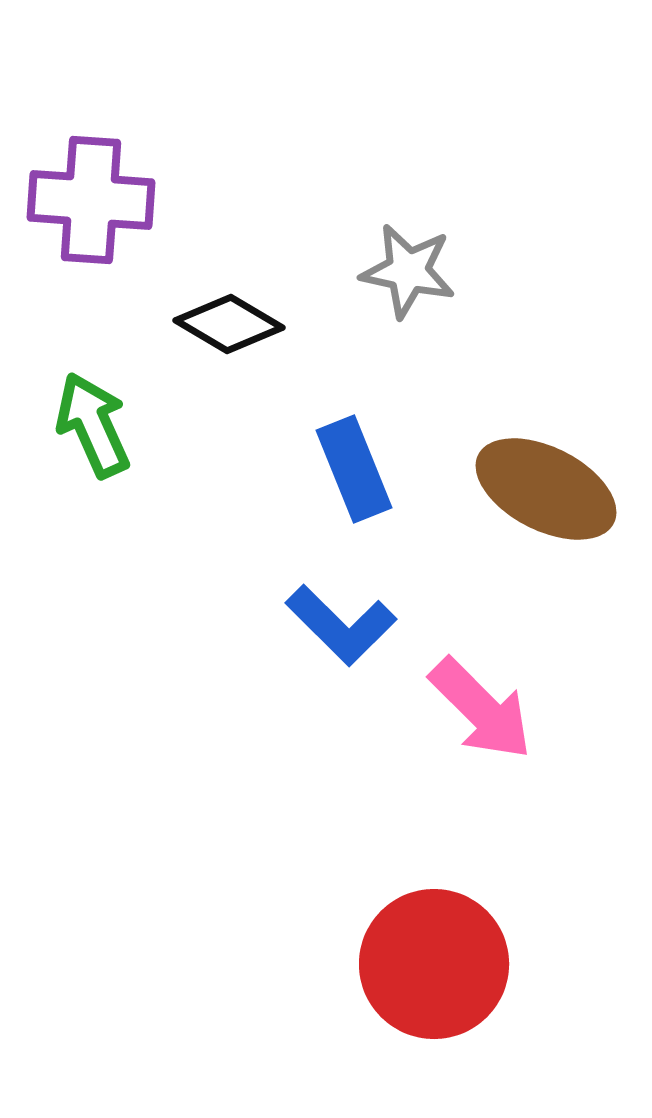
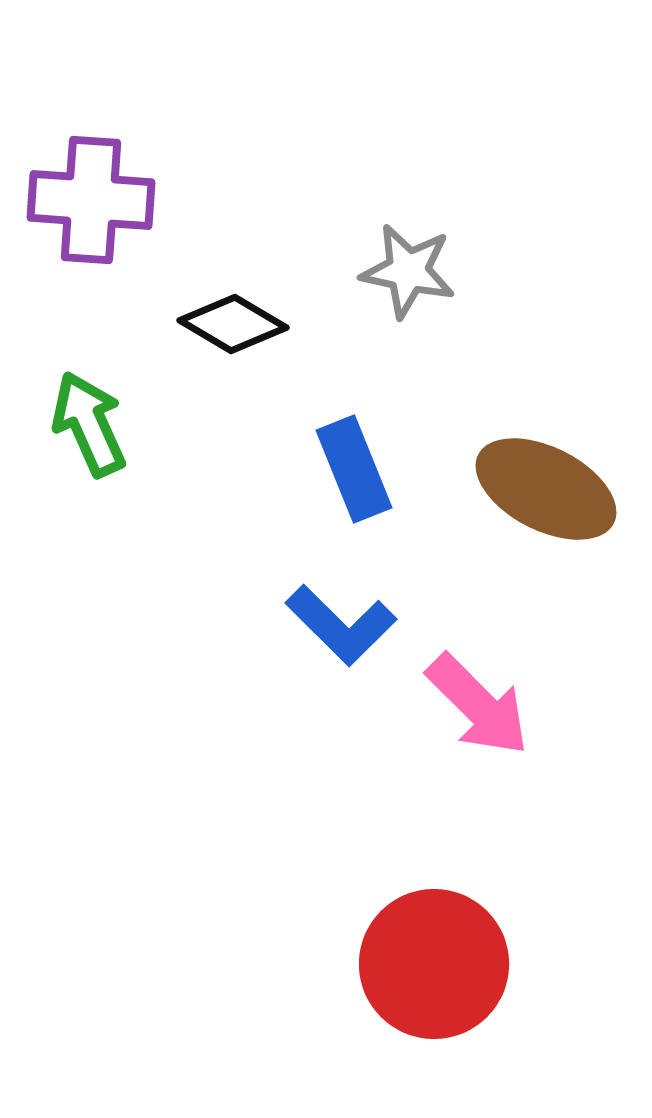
black diamond: moved 4 px right
green arrow: moved 4 px left, 1 px up
pink arrow: moved 3 px left, 4 px up
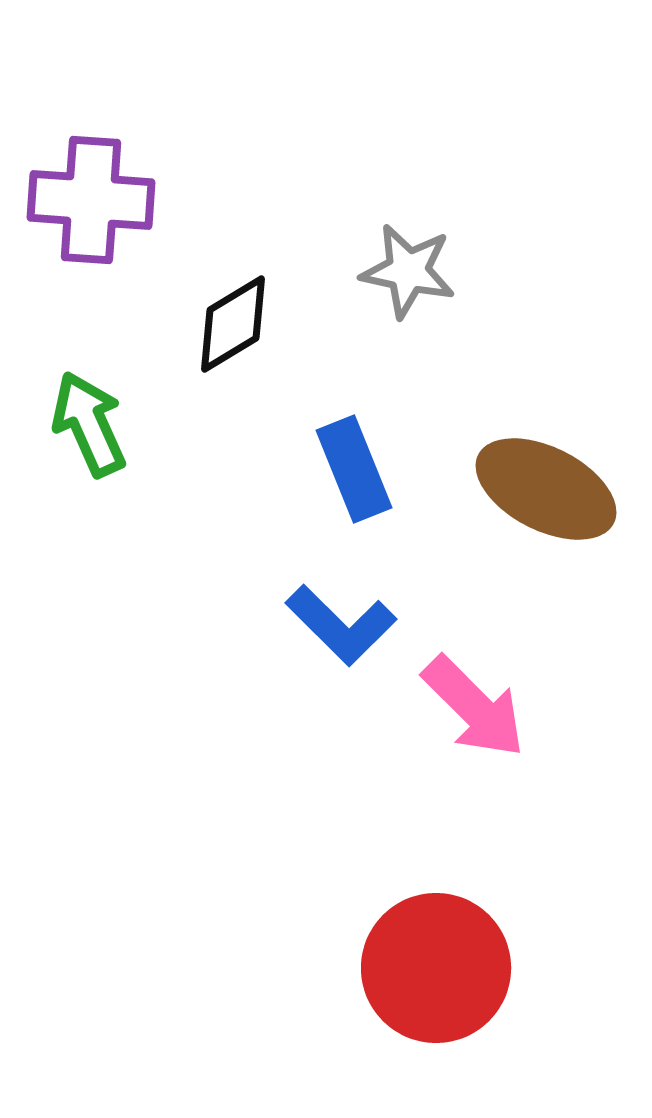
black diamond: rotated 62 degrees counterclockwise
pink arrow: moved 4 px left, 2 px down
red circle: moved 2 px right, 4 px down
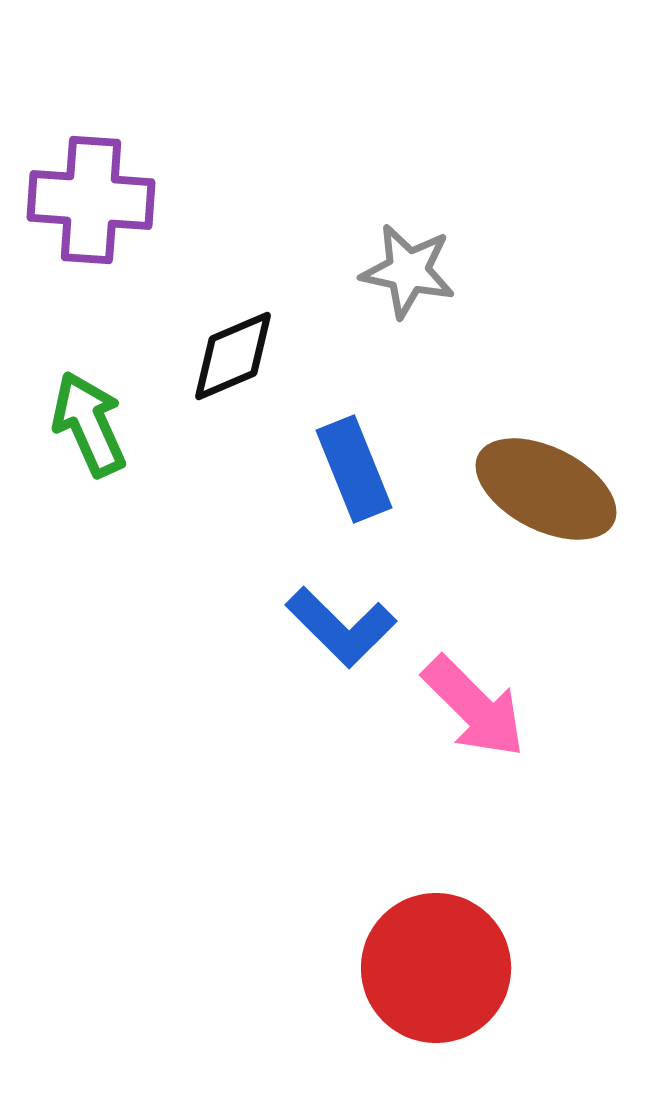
black diamond: moved 32 px down; rotated 8 degrees clockwise
blue L-shape: moved 2 px down
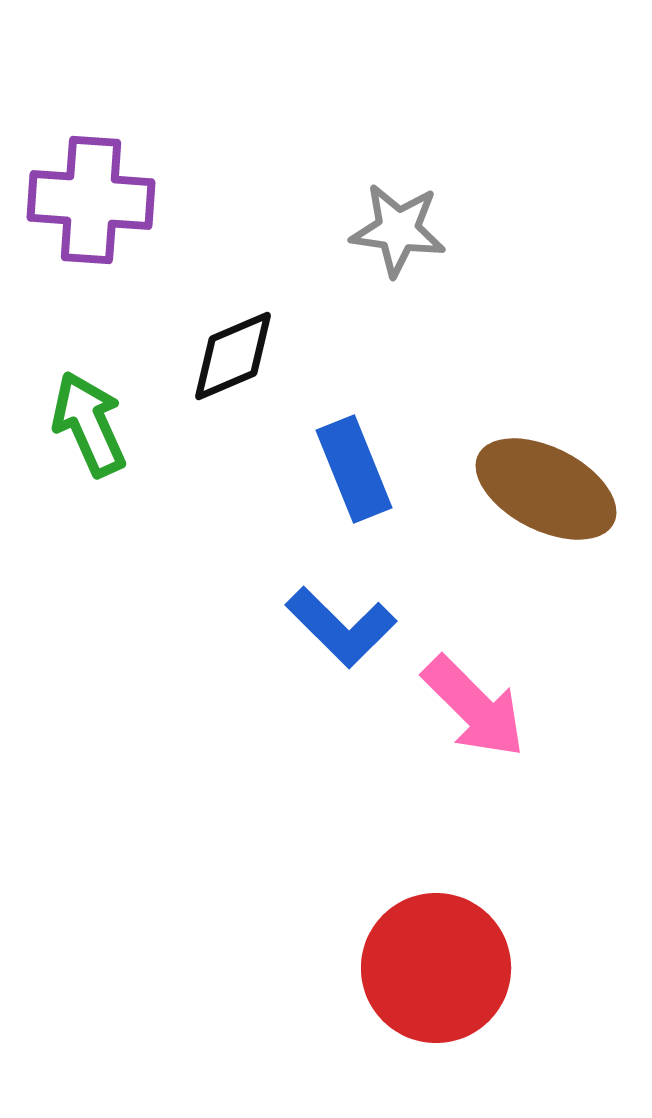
gray star: moved 10 px left, 41 px up; rotated 4 degrees counterclockwise
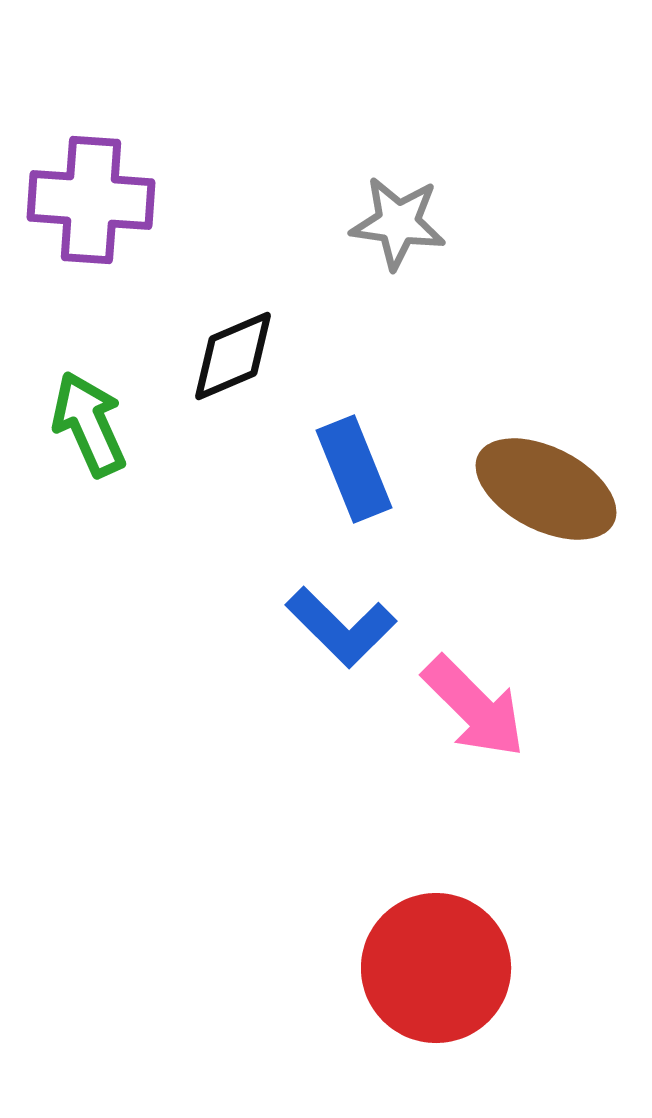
gray star: moved 7 px up
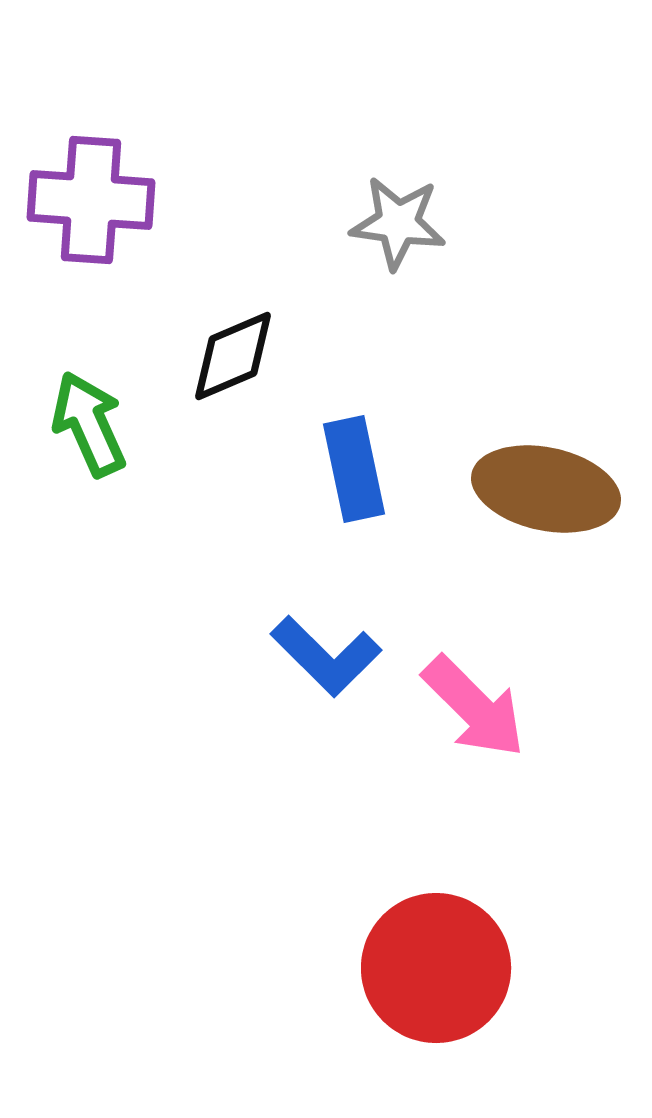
blue rectangle: rotated 10 degrees clockwise
brown ellipse: rotated 15 degrees counterclockwise
blue L-shape: moved 15 px left, 29 px down
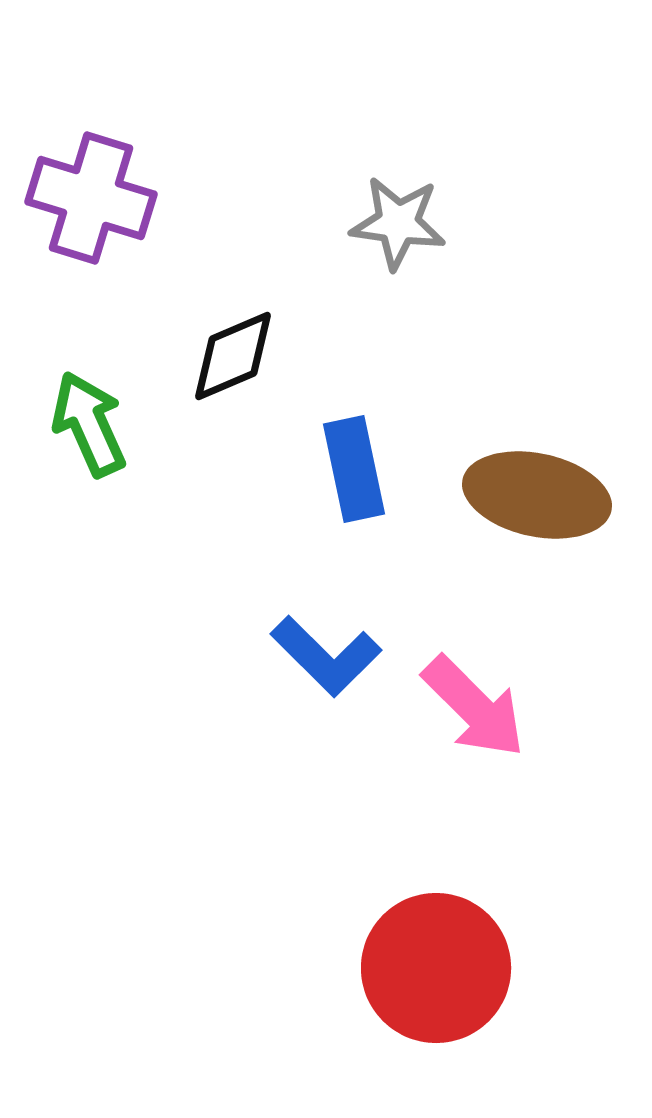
purple cross: moved 2 px up; rotated 13 degrees clockwise
brown ellipse: moved 9 px left, 6 px down
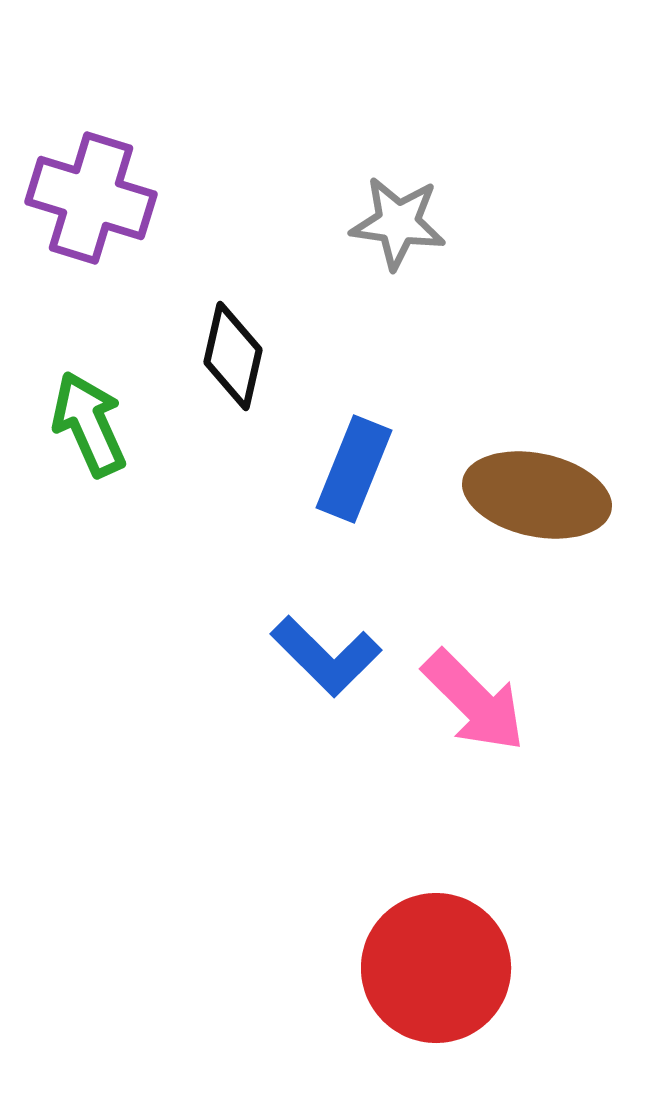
black diamond: rotated 54 degrees counterclockwise
blue rectangle: rotated 34 degrees clockwise
pink arrow: moved 6 px up
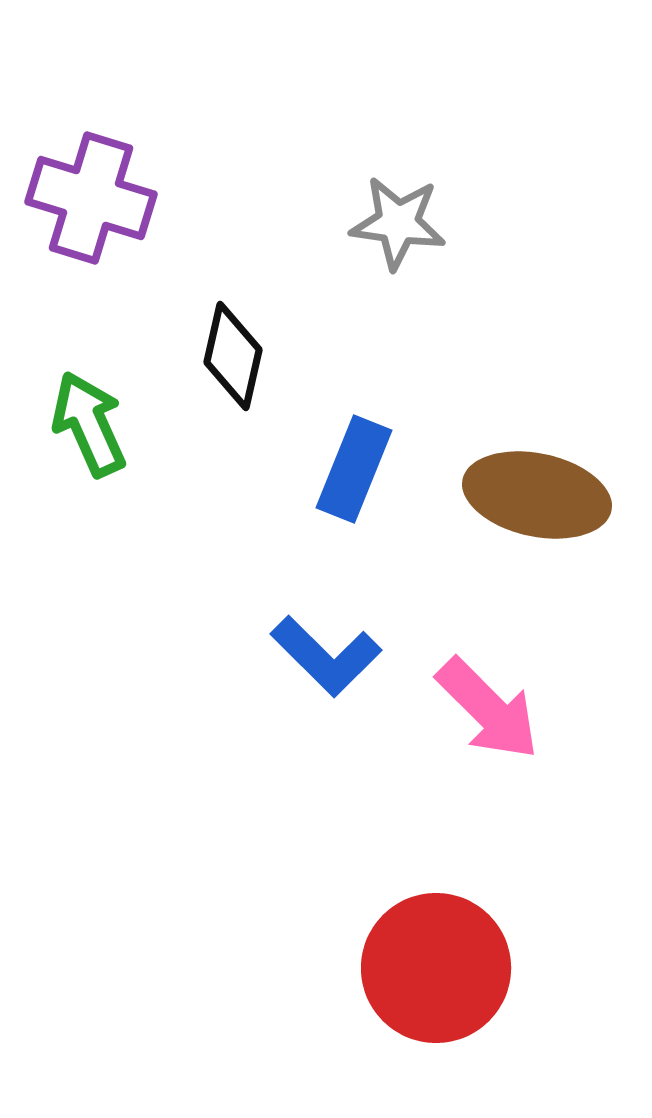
pink arrow: moved 14 px right, 8 px down
